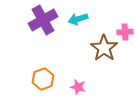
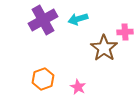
pink star: rotated 14 degrees clockwise
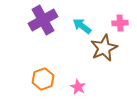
cyan arrow: moved 4 px right, 7 px down; rotated 54 degrees clockwise
pink cross: moved 5 px left, 9 px up
brown star: rotated 12 degrees clockwise
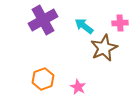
cyan arrow: moved 2 px right
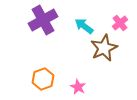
pink cross: rotated 35 degrees counterclockwise
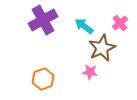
brown star: moved 2 px left
pink star: moved 12 px right, 15 px up; rotated 21 degrees counterclockwise
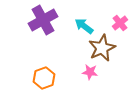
orange hexagon: moved 1 px right, 1 px up
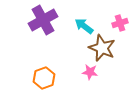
pink cross: rotated 21 degrees clockwise
brown star: rotated 24 degrees counterclockwise
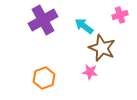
pink cross: moved 8 px up
